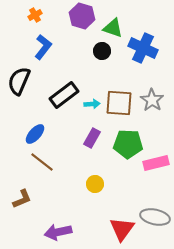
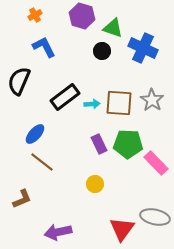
blue L-shape: moved 1 px right; rotated 65 degrees counterclockwise
black rectangle: moved 1 px right, 2 px down
purple rectangle: moved 7 px right, 6 px down; rotated 54 degrees counterclockwise
pink rectangle: rotated 60 degrees clockwise
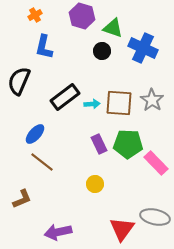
blue L-shape: rotated 140 degrees counterclockwise
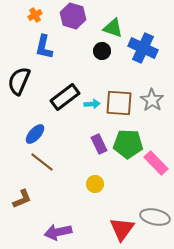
purple hexagon: moved 9 px left
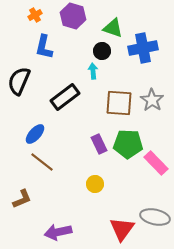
blue cross: rotated 36 degrees counterclockwise
cyan arrow: moved 1 px right, 33 px up; rotated 91 degrees counterclockwise
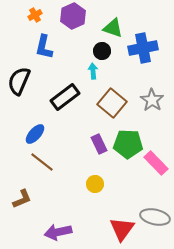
purple hexagon: rotated 20 degrees clockwise
brown square: moved 7 px left; rotated 36 degrees clockwise
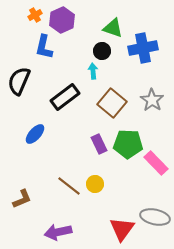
purple hexagon: moved 11 px left, 4 px down
brown line: moved 27 px right, 24 px down
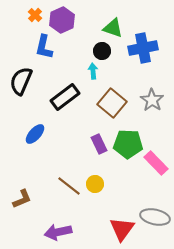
orange cross: rotated 16 degrees counterclockwise
black semicircle: moved 2 px right
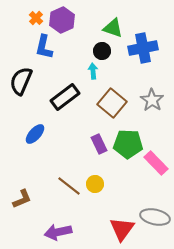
orange cross: moved 1 px right, 3 px down
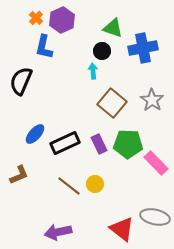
black rectangle: moved 46 px down; rotated 12 degrees clockwise
brown L-shape: moved 3 px left, 24 px up
red triangle: rotated 28 degrees counterclockwise
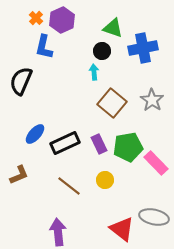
cyan arrow: moved 1 px right, 1 px down
green pentagon: moved 3 px down; rotated 12 degrees counterclockwise
yellow circle: moved 10 px right, 4 px up
gray ellipse: moved 1 px left
purple arrow: rotated 96 degrees clockwise
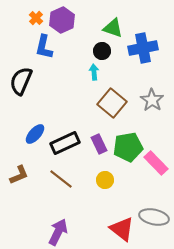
brown line: moved 8 px left, 7 px up
purple arrow: rotated 32 degrees clockwise
